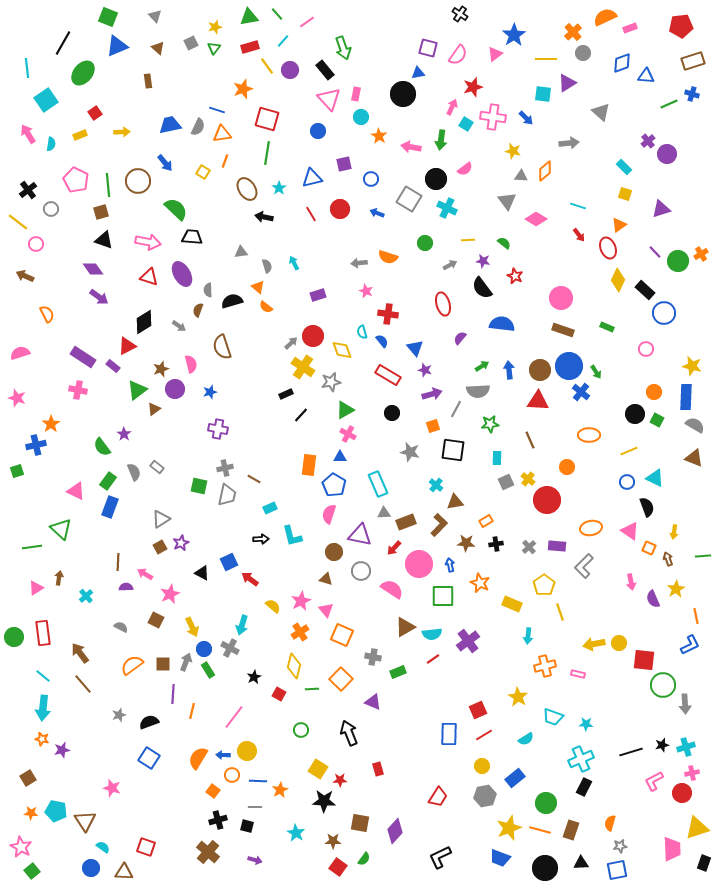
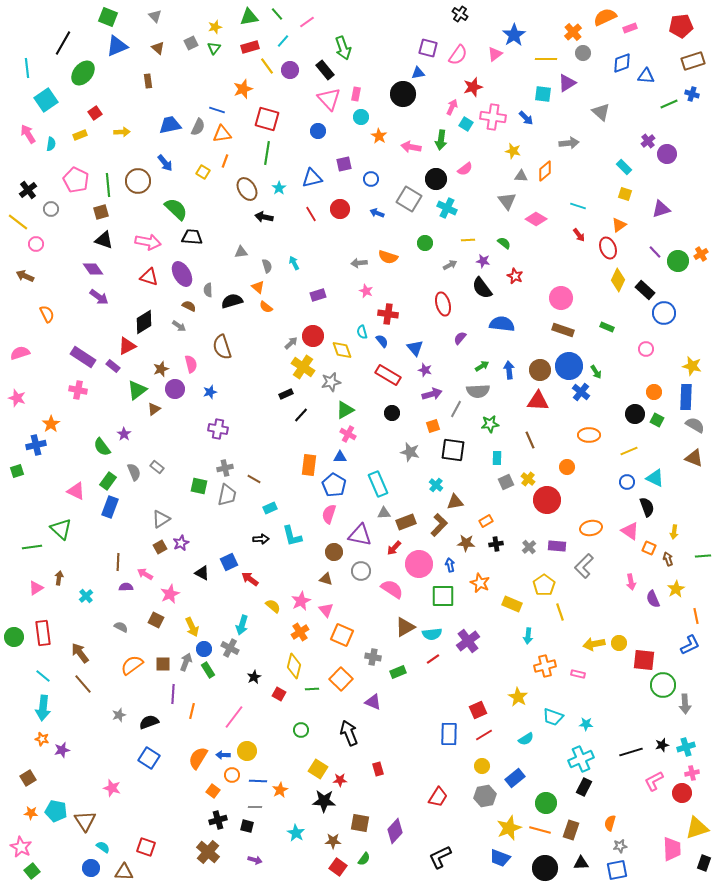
brown semicircle at (198, 310): moved 9 px left, 4 px up; rotated 96 degrees clockwise
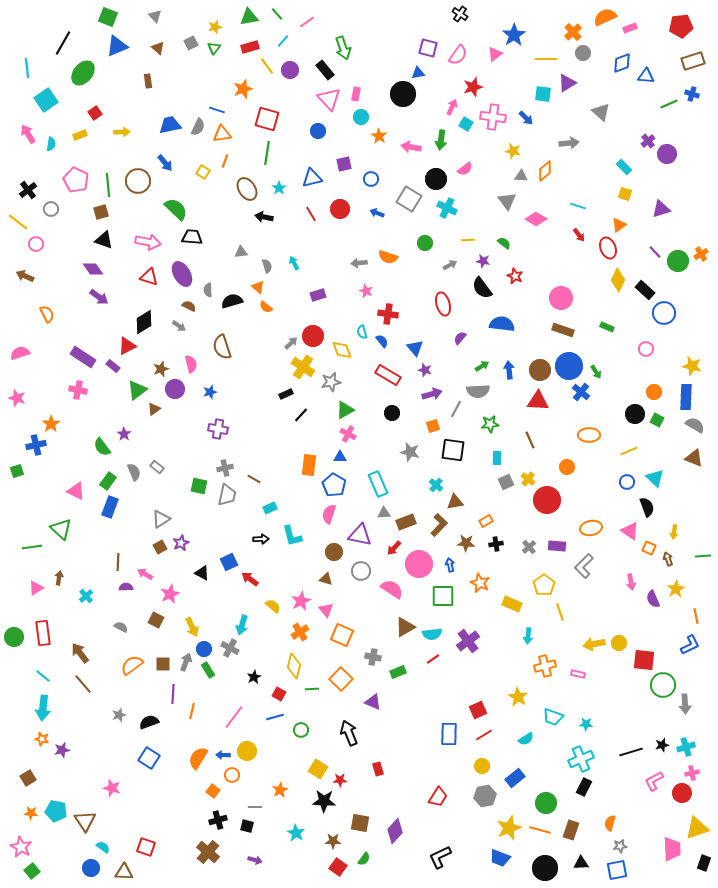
cyan triangle at (655, 478): rotated 18 degrees clockwise
blue line at (258, 781): moved 17 px right, 64 px up; rotated 18 degrees counterclockwise
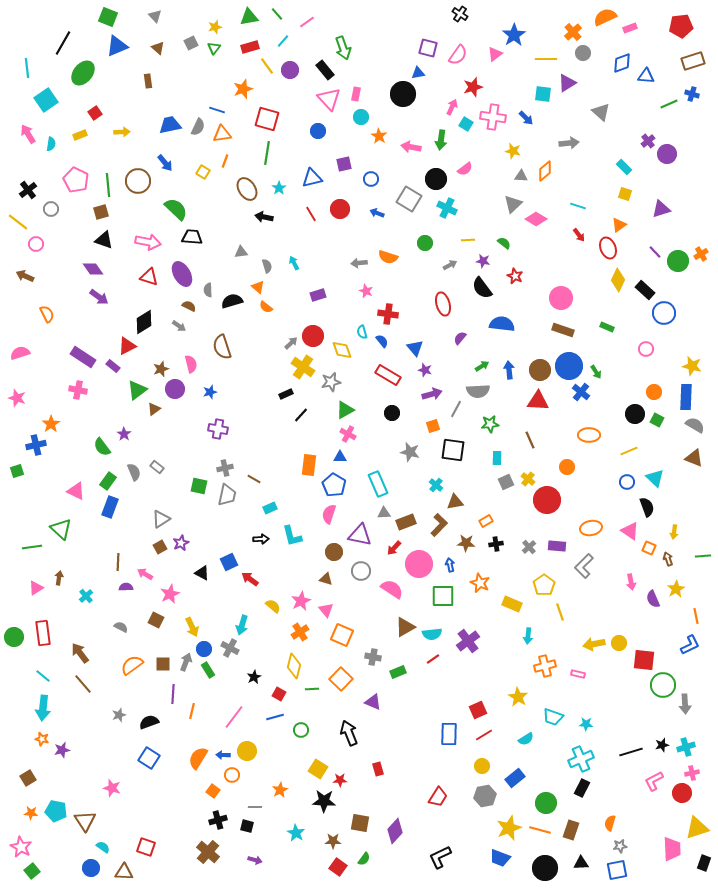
gray triangle at (507, 201): moved 6 px right, 3 px down; rotated 24 degrees clockwise
black rectangle at (584, 787): moved 2 px left, 1 px down
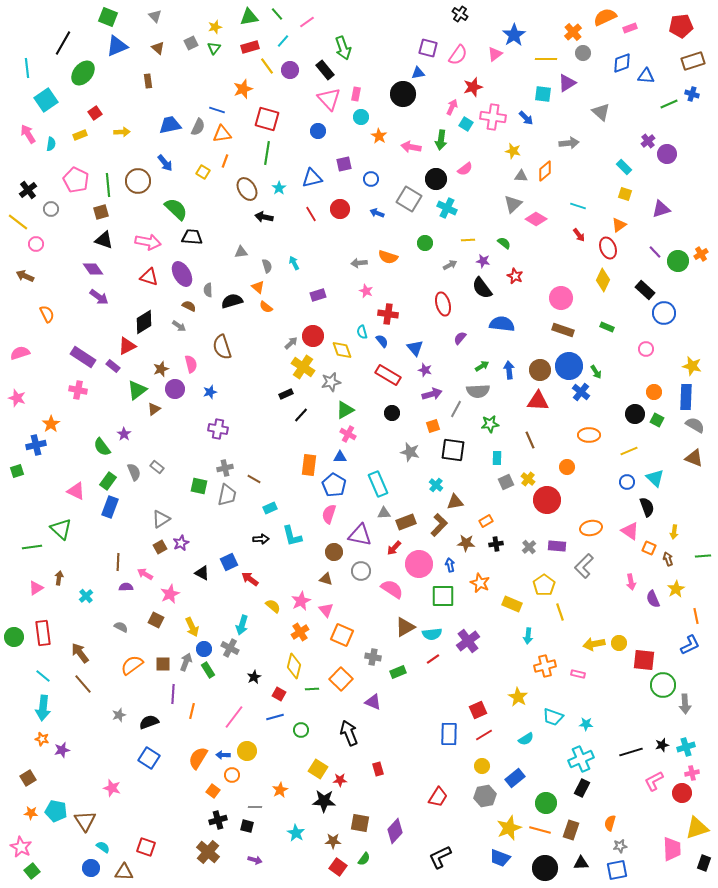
yellow diamond at (618, 280): moved 15 px left
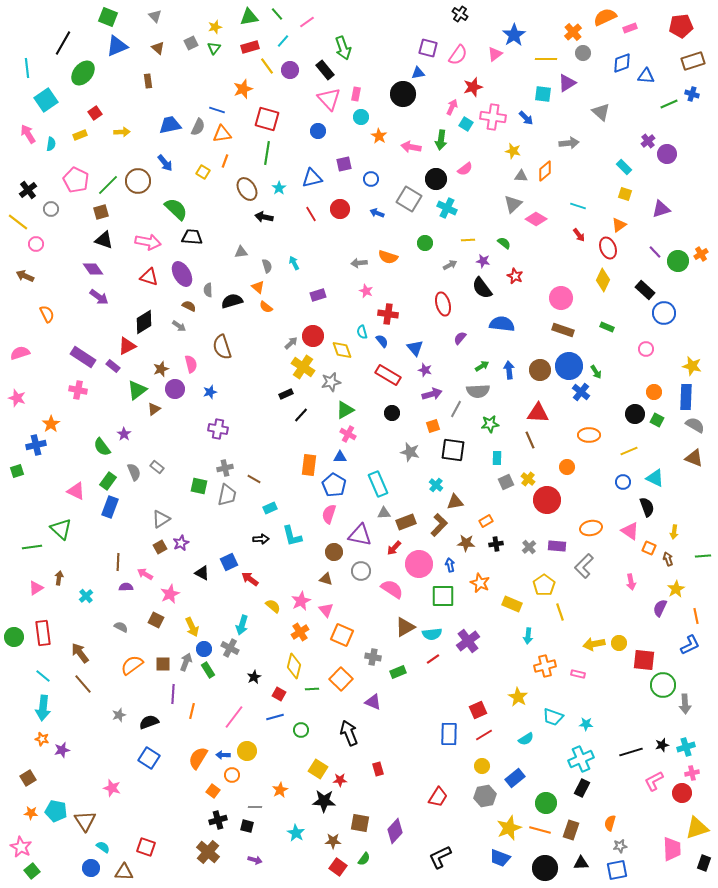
green line at (108, 185): rotated 50 degrees clockwise
red triangle at (538, 401): moved 12 px down
cyan triangle at (655, 478): rotated 18 degrees counterclockwise
blue circle at (627, 482): moved 4 px left
purple semicircle at (653, 599): moved 7 px right, 9 px down; rotated 48 degrees clockwise
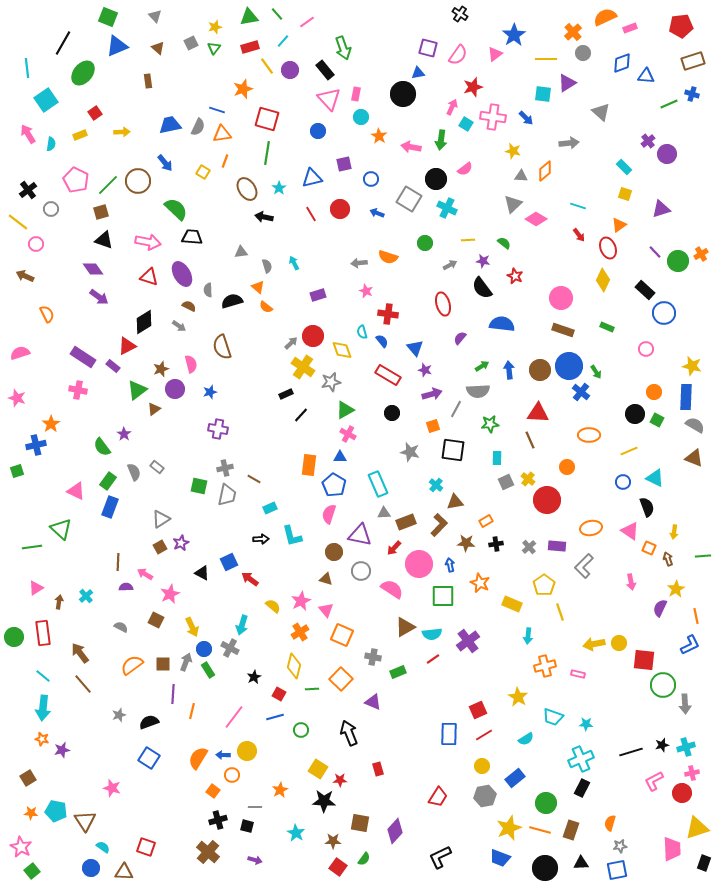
brown arrow at (59, 578): moved 24 px down
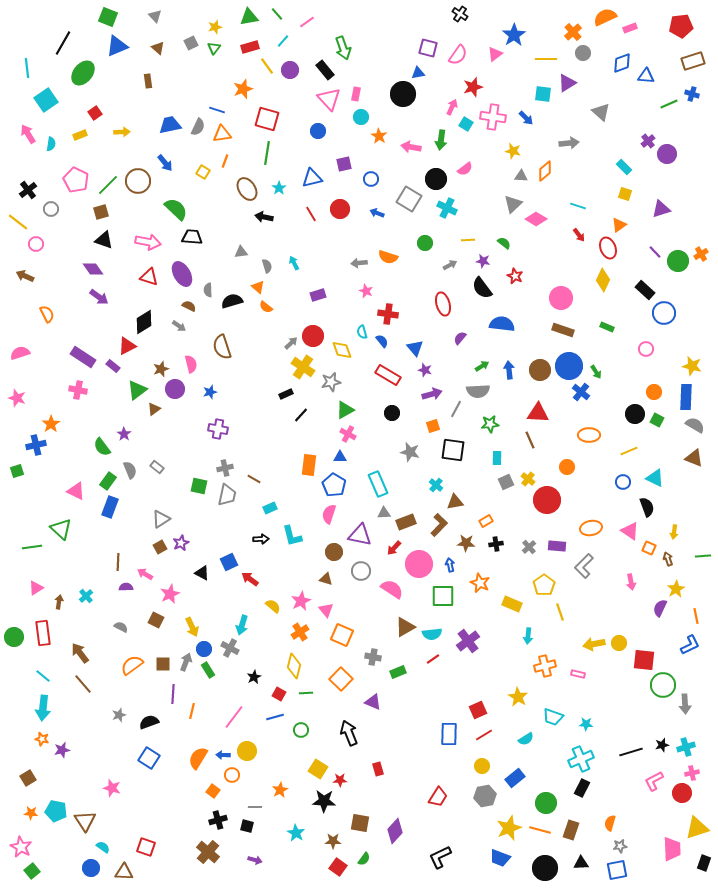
gray semicircle at (134, 472): moved 4 px left, 2 px up
green line at (312, 689): moved 6 px left, 4 px down
